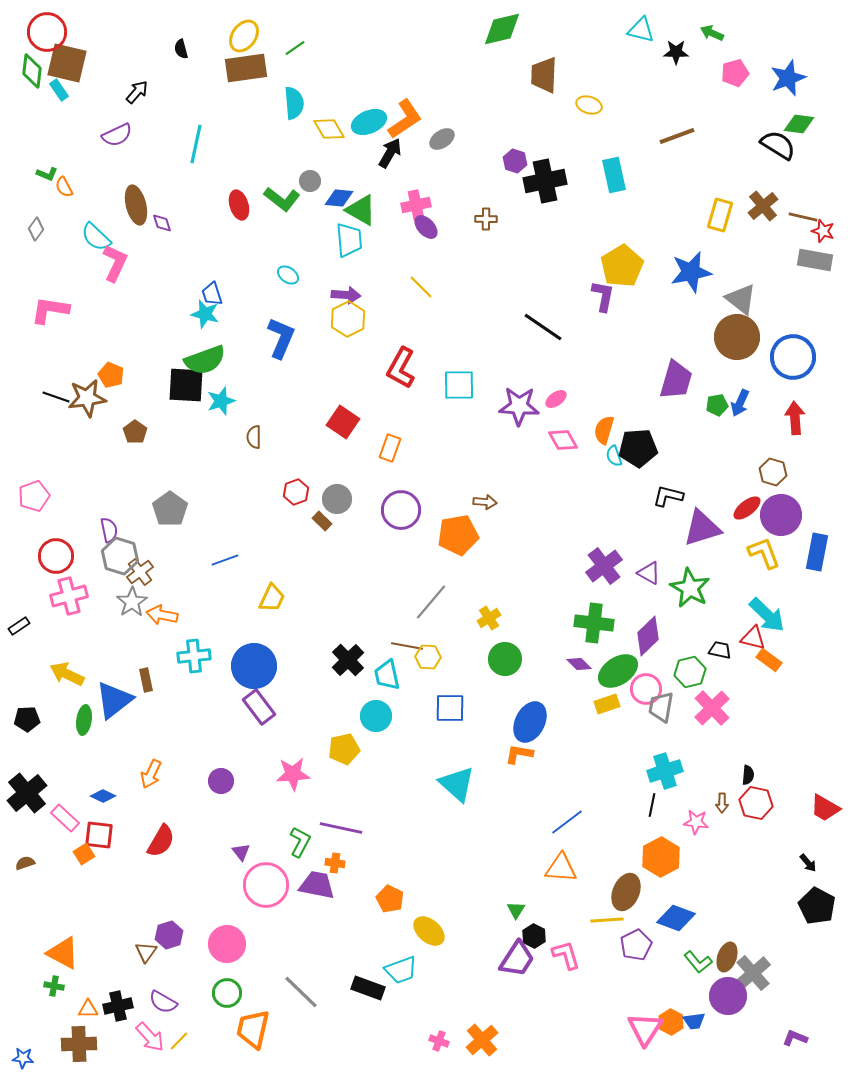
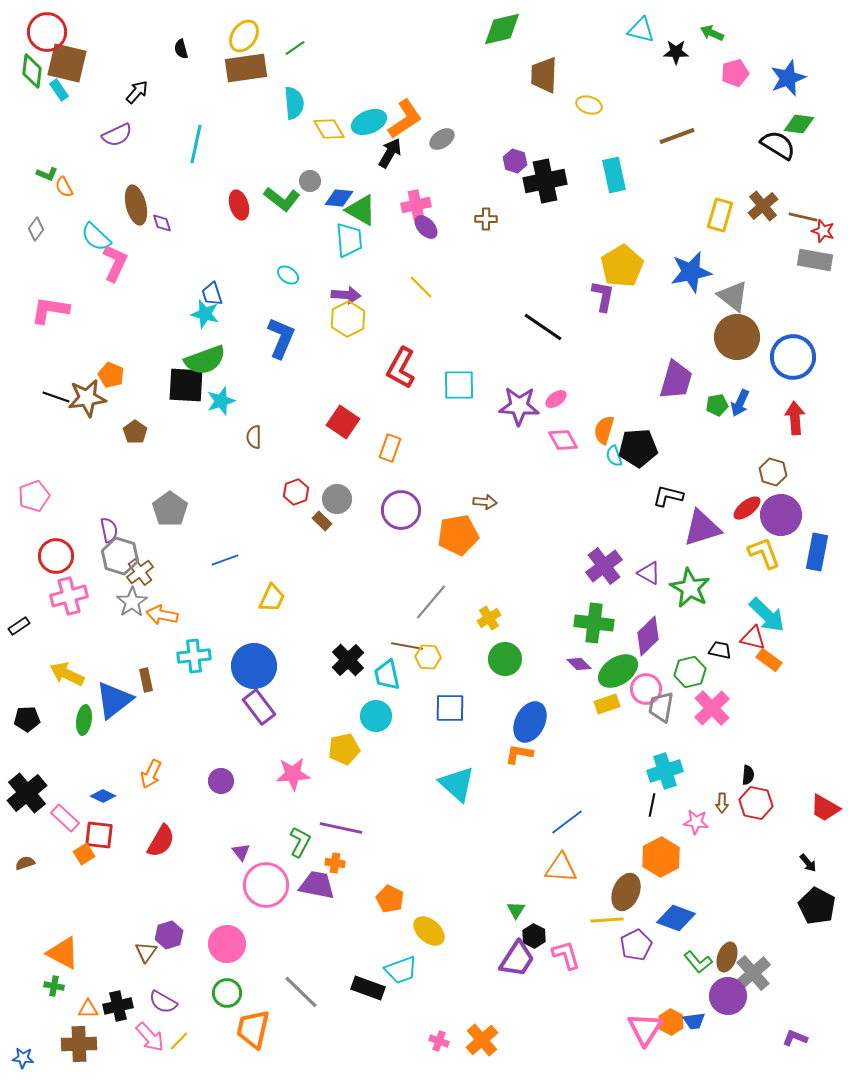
gray triangle at (741, 299): moved 8 px left, 3 px up
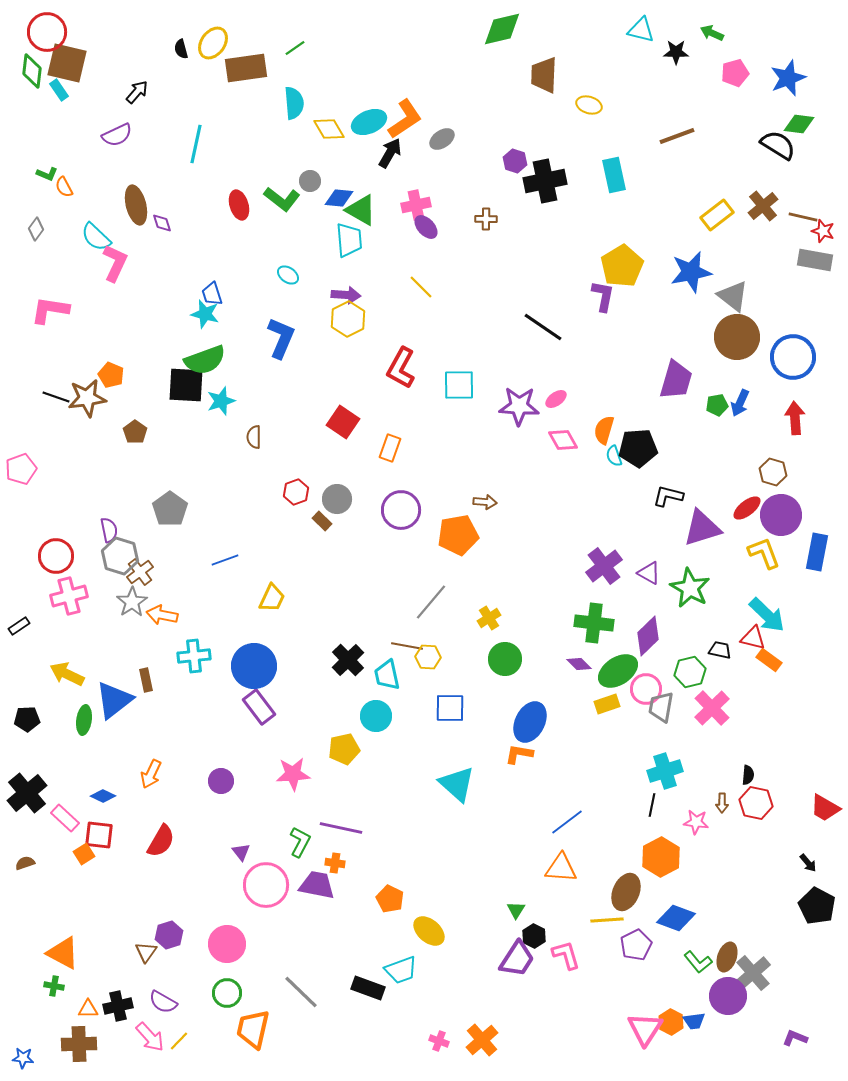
yellow ellipse at (244, 36): moved 31 px left, 7 px down
yellow rectangle at (720, 215): moved 3 px left; rotated 36 degrees clockwise
pink pentagon at (34, 496): moved 13 px left, 27 px up
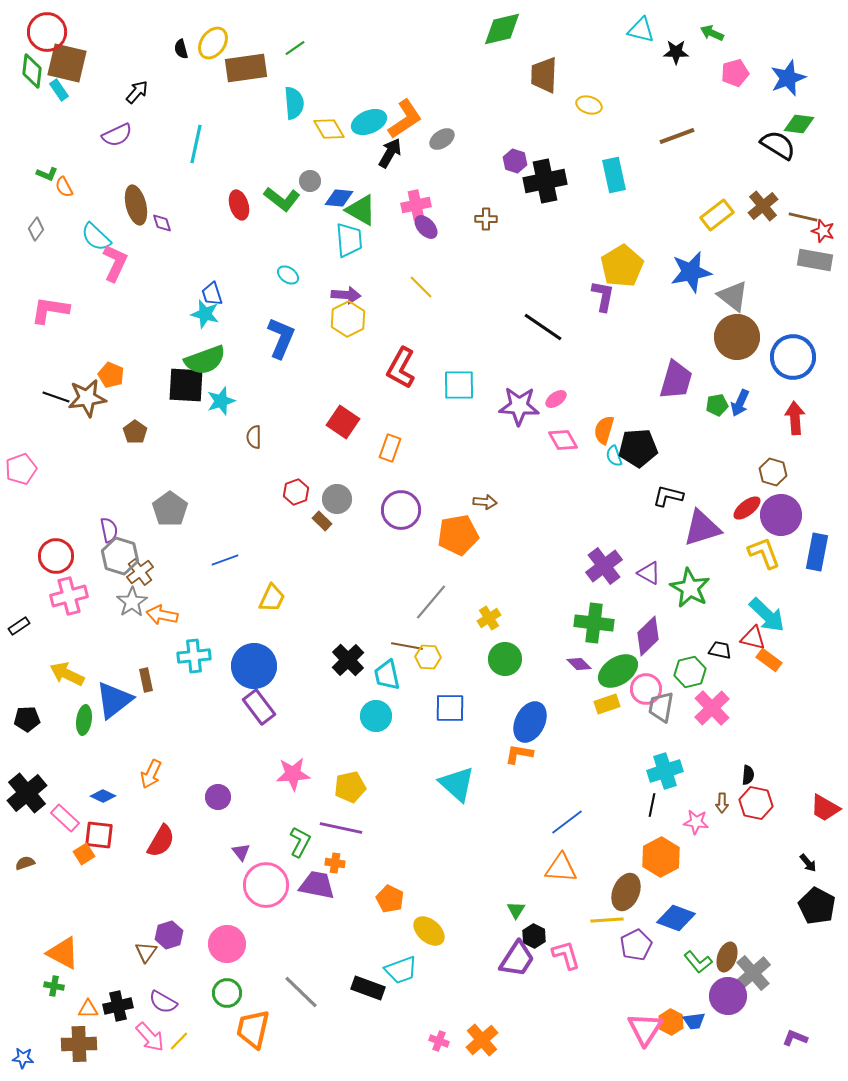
yellow pentagon at (344, 749): moved 6 px right, 38 px down
purple circle at (221, 781): moved 3 px left, 16 px down
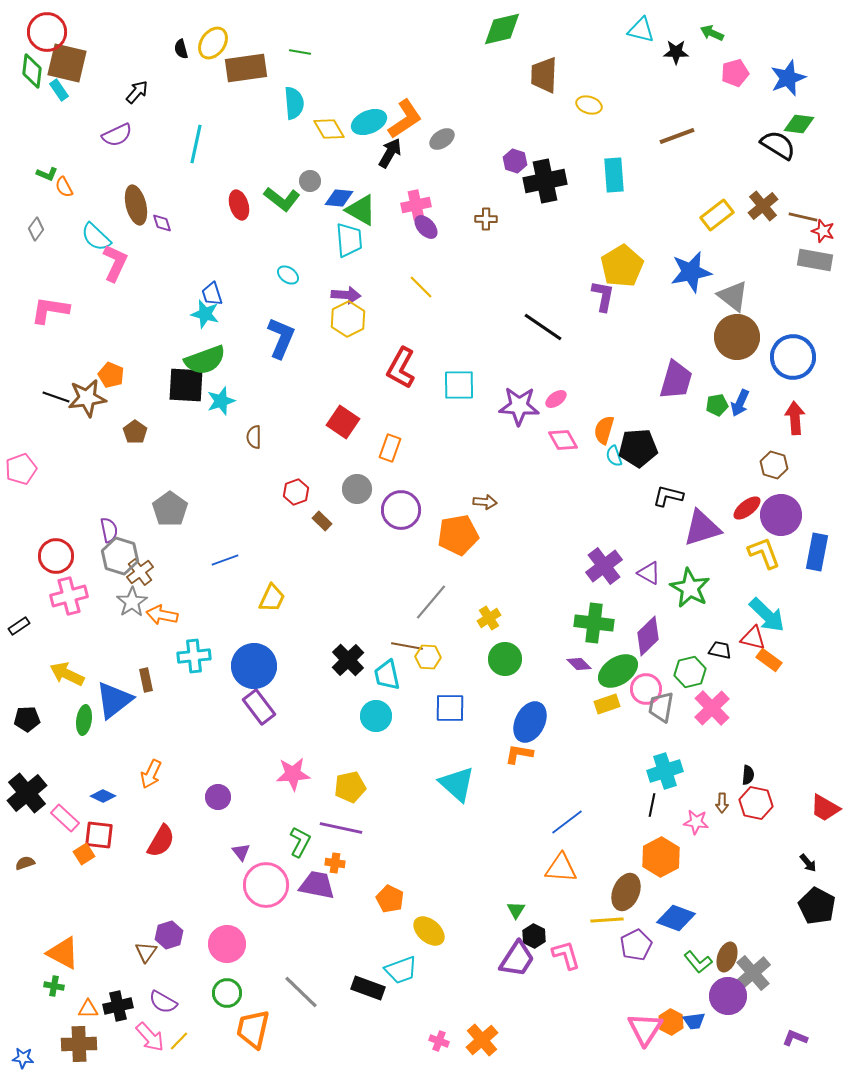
green line at (295, 48): moved 5 px right, 4 px down; rotated 45 degrees clockwise
cyan rectangle at (614, 175): rotated 8 degrees clockwise
brown hexagon at (773, 472): moved 1 px right, 7 px up
gray circle at (337, 499): moved 20 px right, 10 px up
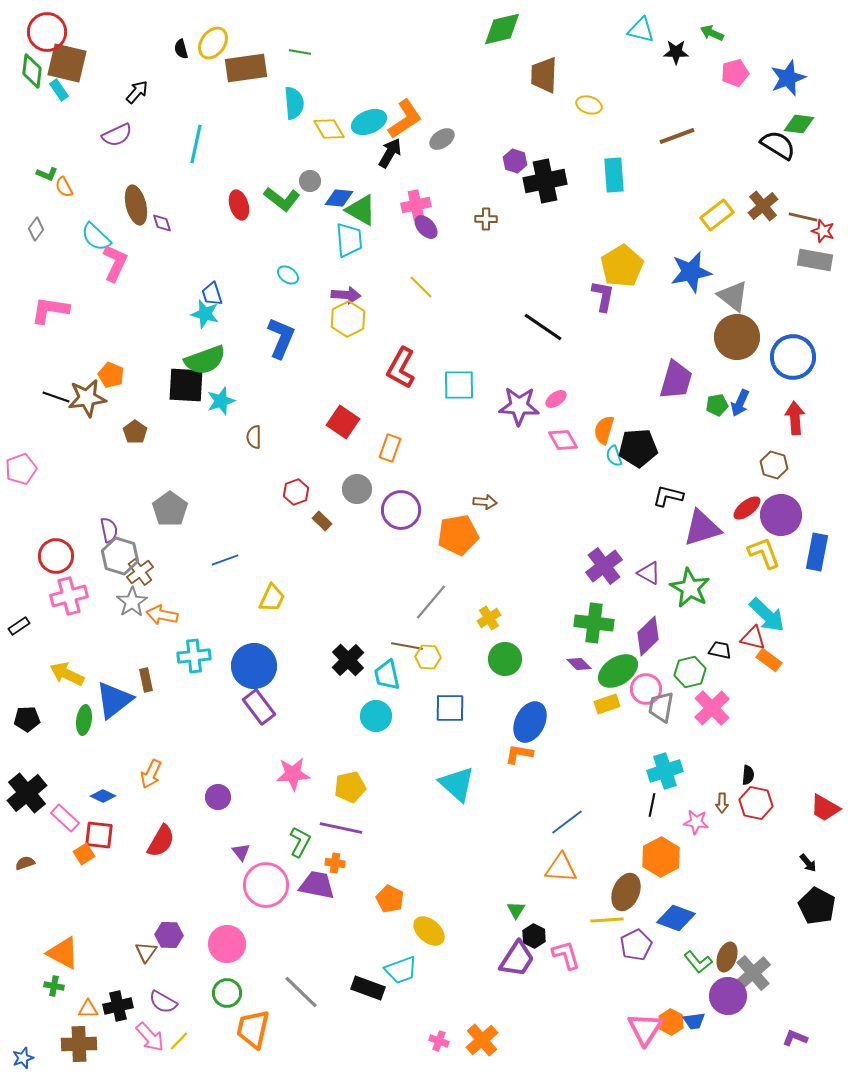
purple hexagon at (169, 935): rotated 20 degrees clockwise
blue star at (23, 1058): rotated 25 degrees counterclockwise
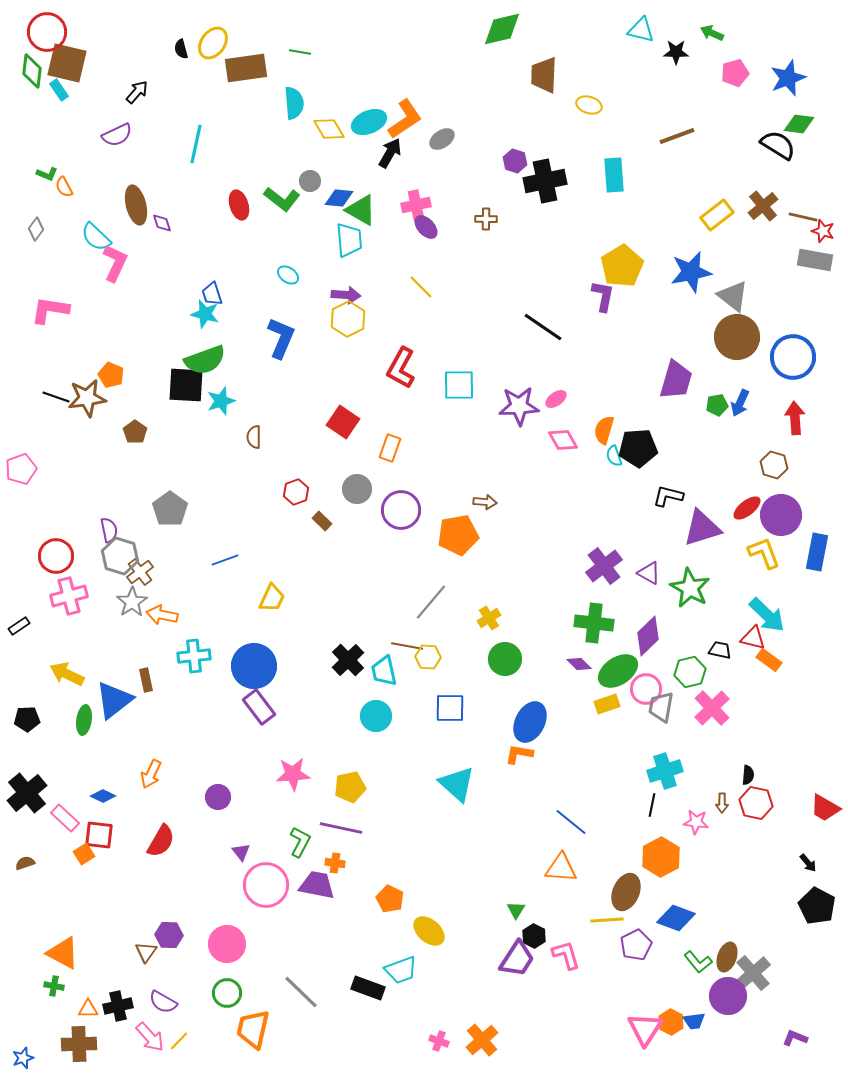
purple star at (519, 406): rotated 6 degrees counterclockwise
cyan trapezoid at (387, 675): moved 3 px left, 4 px up
blue line at (567, 822): moved 4 px right; rotated 76 degrees clockwise
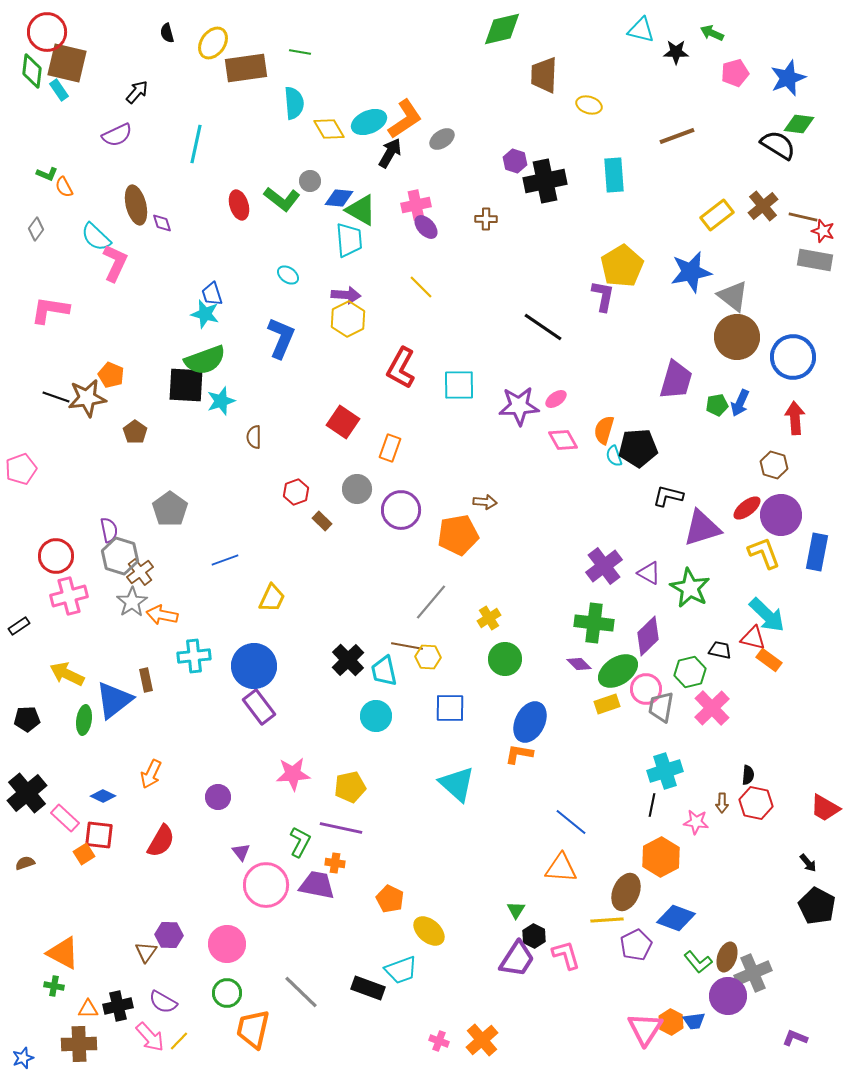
black semicircle at (181, 49): moved 14 px left, 16 px up
gray cross at (753, 973): rotated 18 degrees clockwise
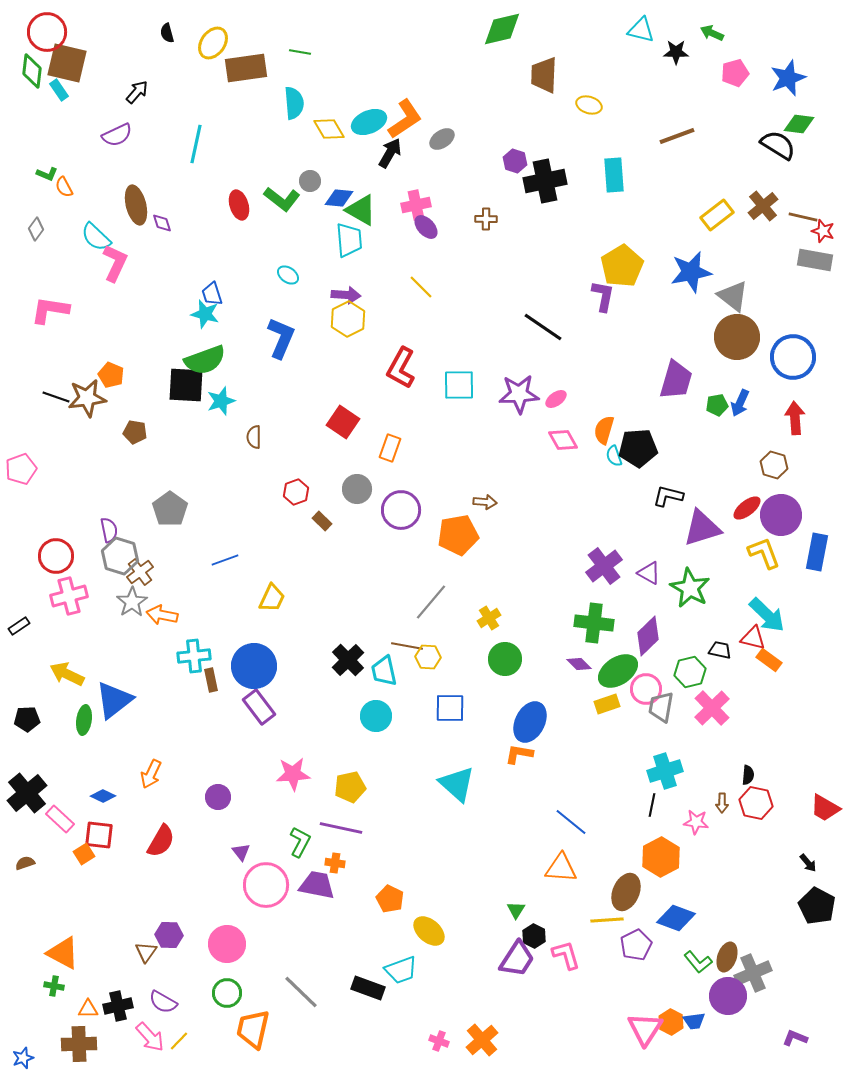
purple star at (519, 406): moved 12 px up
brown pentagon at (135, 432): rotated 25 degrees counterclockwise
brown rectangle at (146, 680): moved 65 px right
pink rectangle at (65, 818): moved 5 px left, 1 px down
